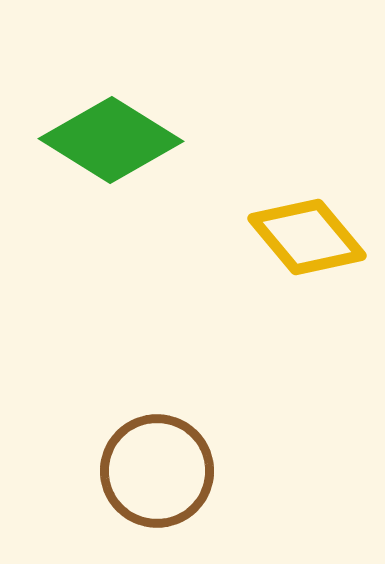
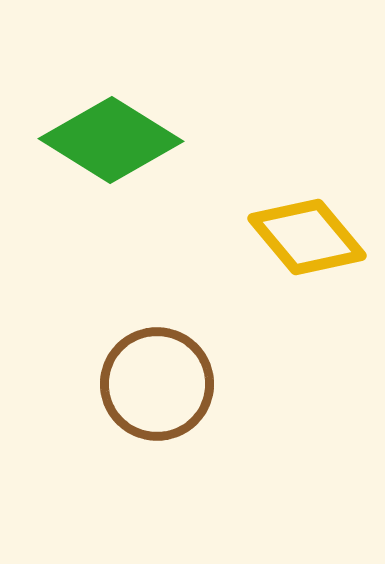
brown circle: moved 87 px up
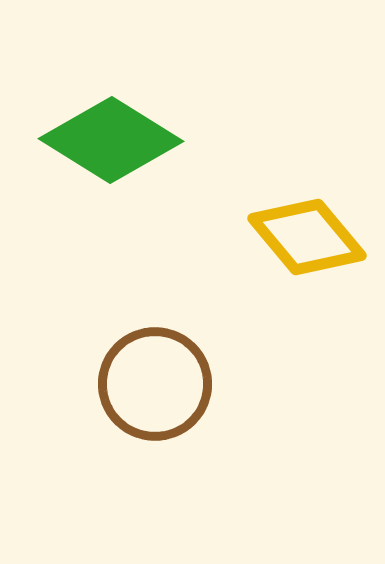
brown circle: moved 2 px left
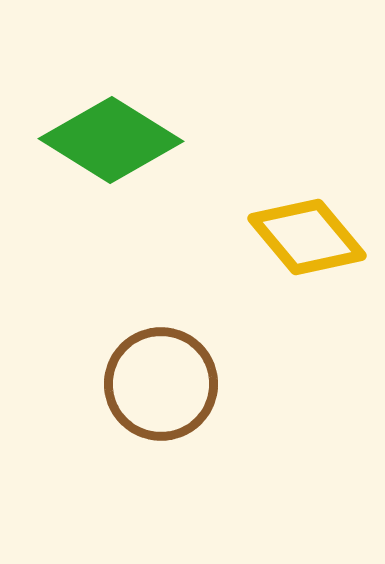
brown circle: moved 6 px right
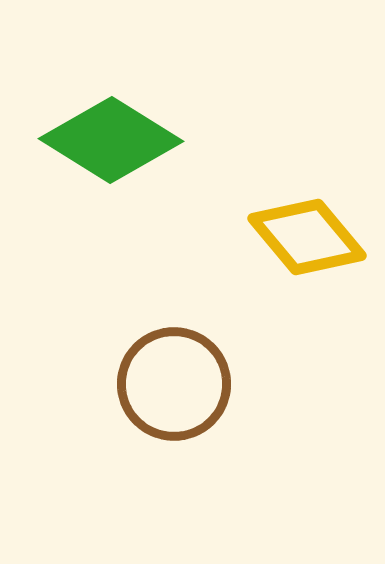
brown circle: moved 13 px right
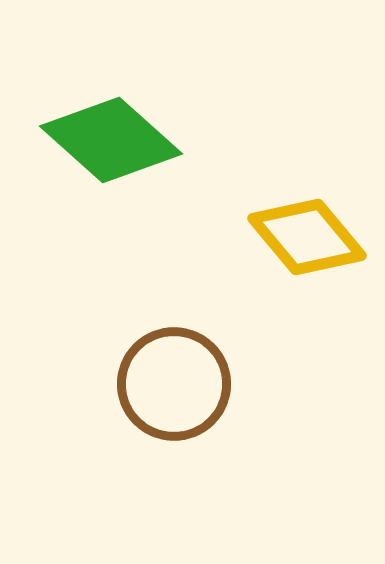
green diamond: rotated 10 degrees clockwise
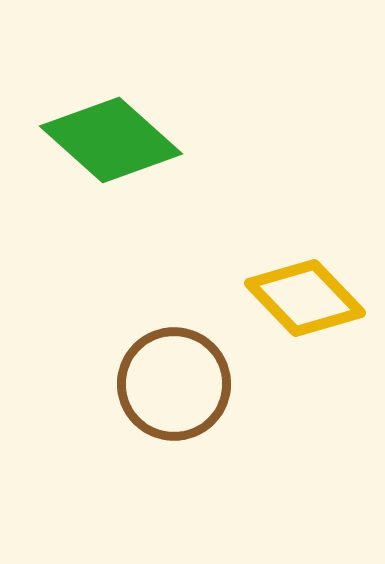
yellow diamond: moved 2 px left, 61 px down; rotated 4 degrees counterclockwise
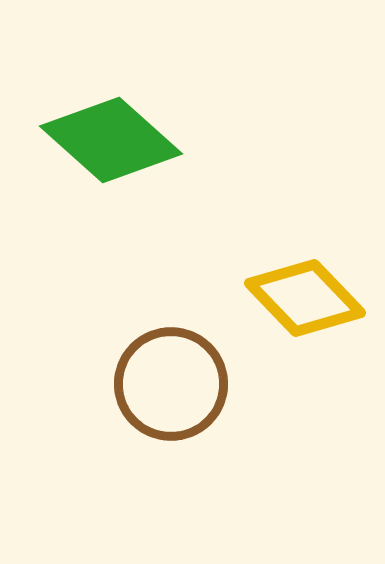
brown circle: moved 3 px left
